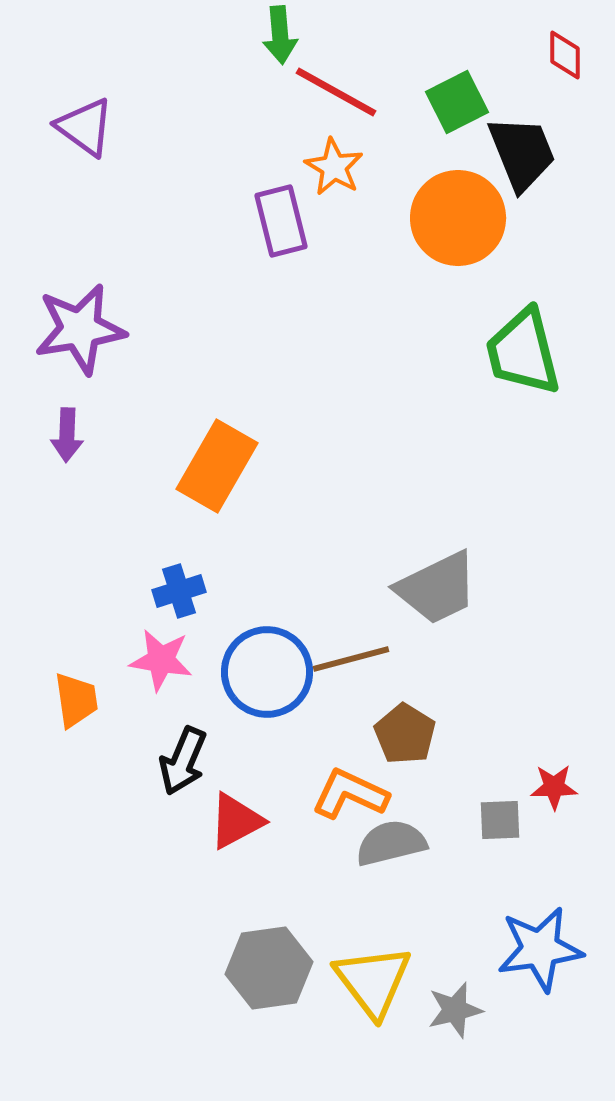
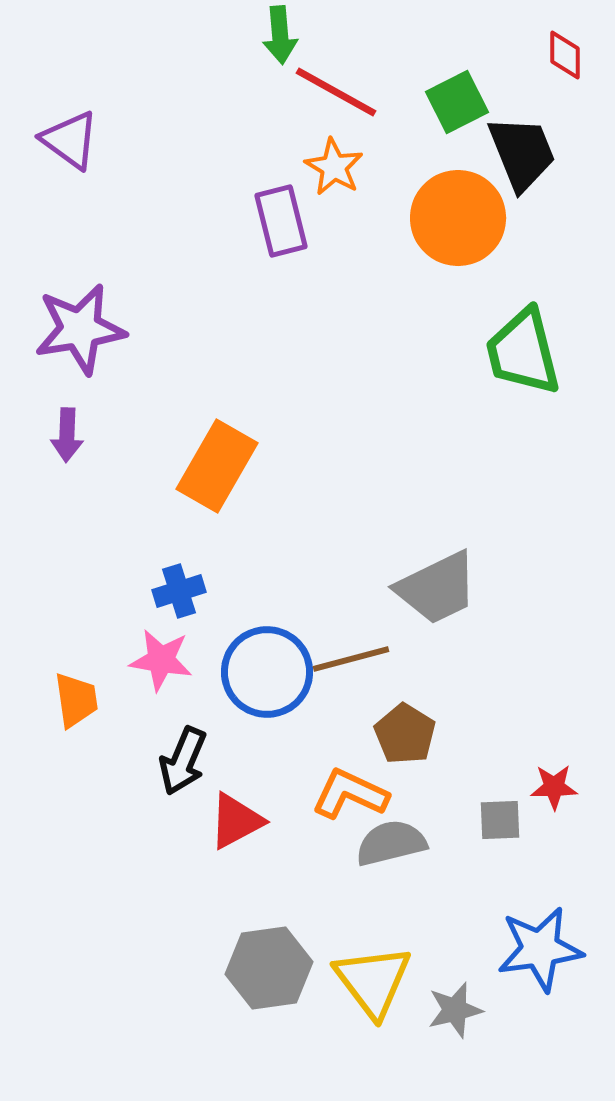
purple triangle: moved 15 px left, 13 px down
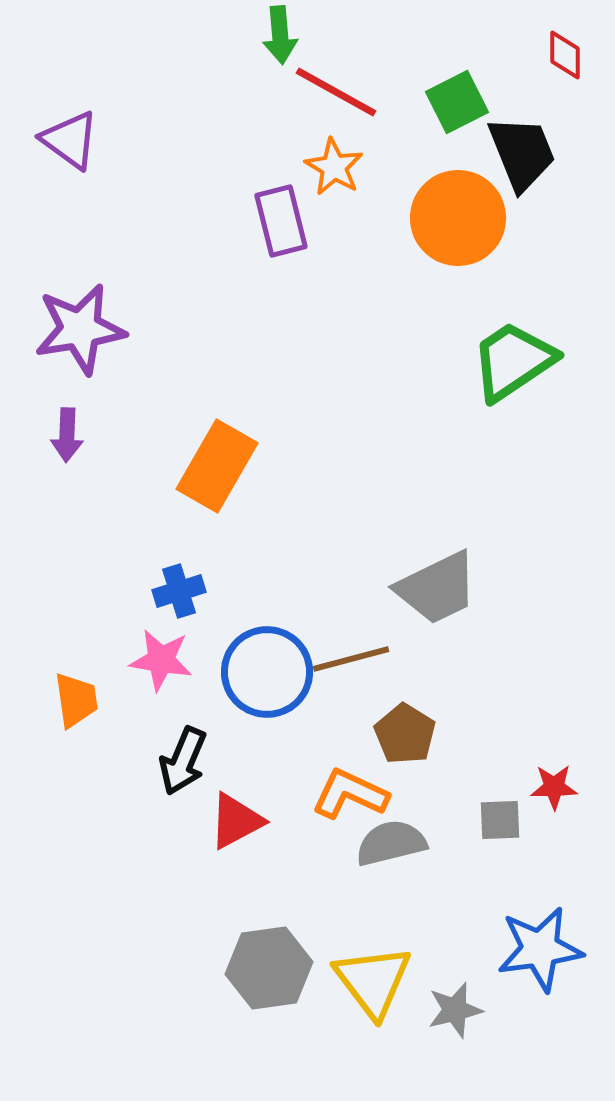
green trapezoid: moved 10 px left, 9 px down; rotated 70 degrees clockwise
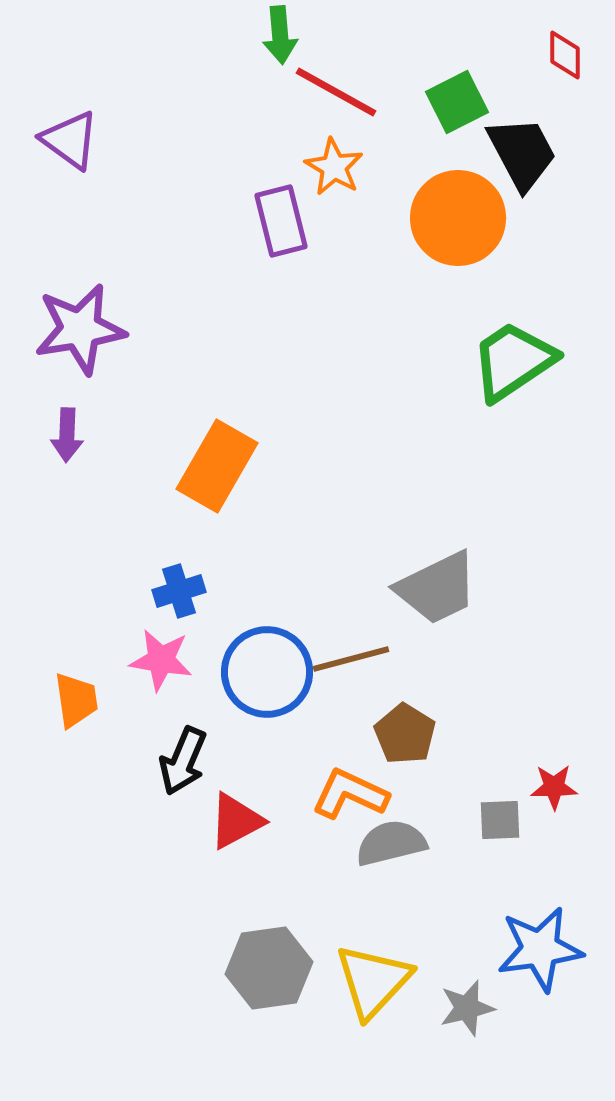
black trapezoid: rotated 6 degrees counterclockwise
yellow triangle: rotated 20 degrees clockwise
gray star: moved 12 px right, 2 px up
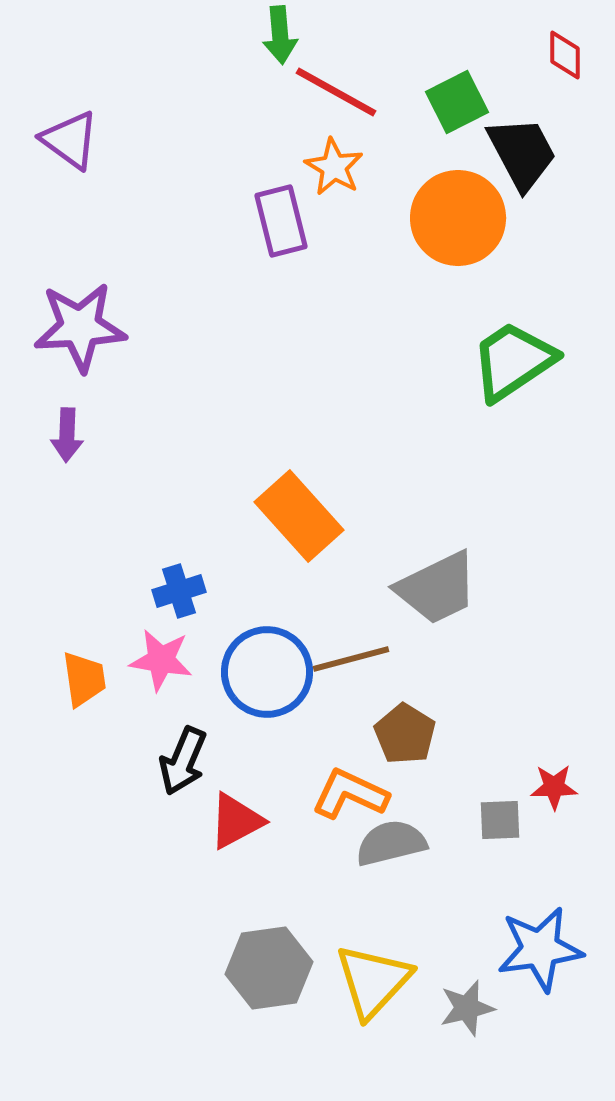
purple star: moved 2 px up; rotated 6 degrees clockwise
orange rectangle: moved 82 px right, 50 px down; rotated 72 degrees counterclockwise
orange trapezoid: moved 8 px right, 21 px up
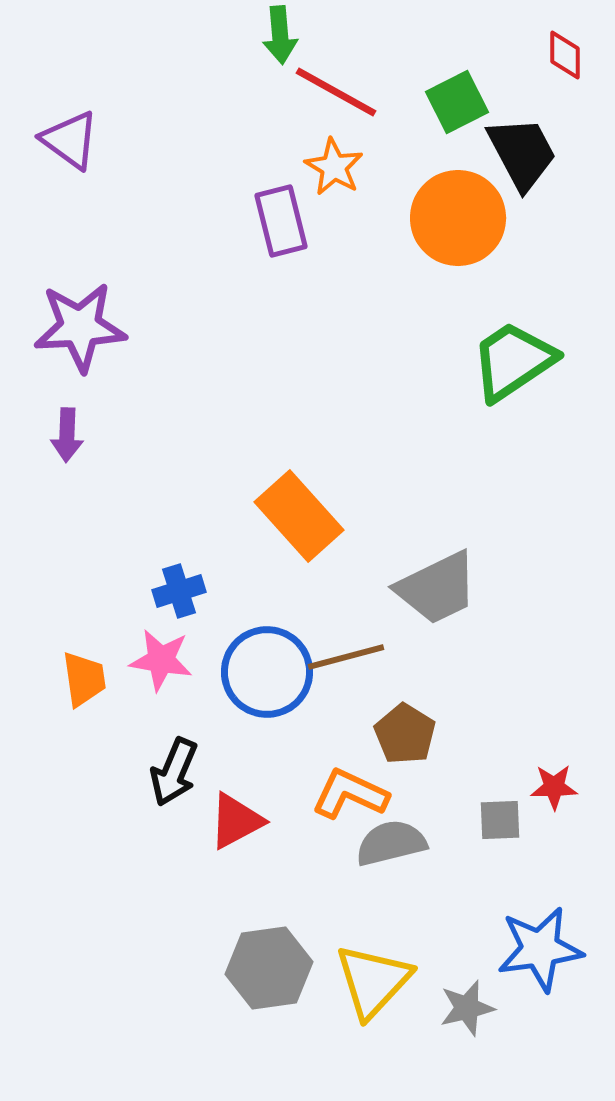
brown line: moved 5 px left, 2 px up
black arrow: moved 9 px left, 11 px down
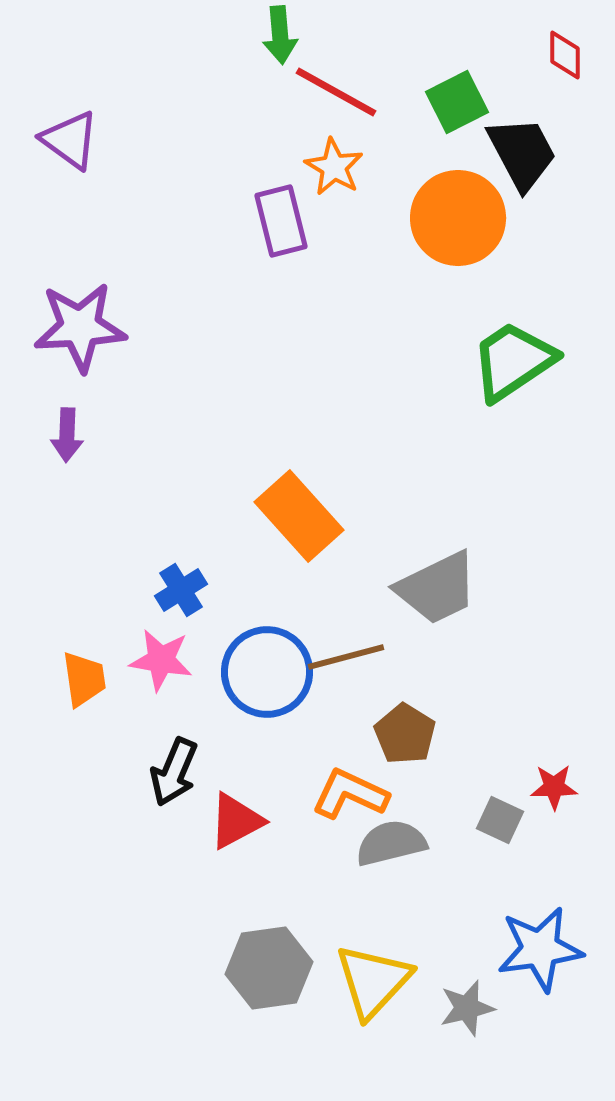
blue cross: moved 2 px right, 1 px up; rotated 15 degrees counterclockwise
gray square: rotated 27 degrees clockwise
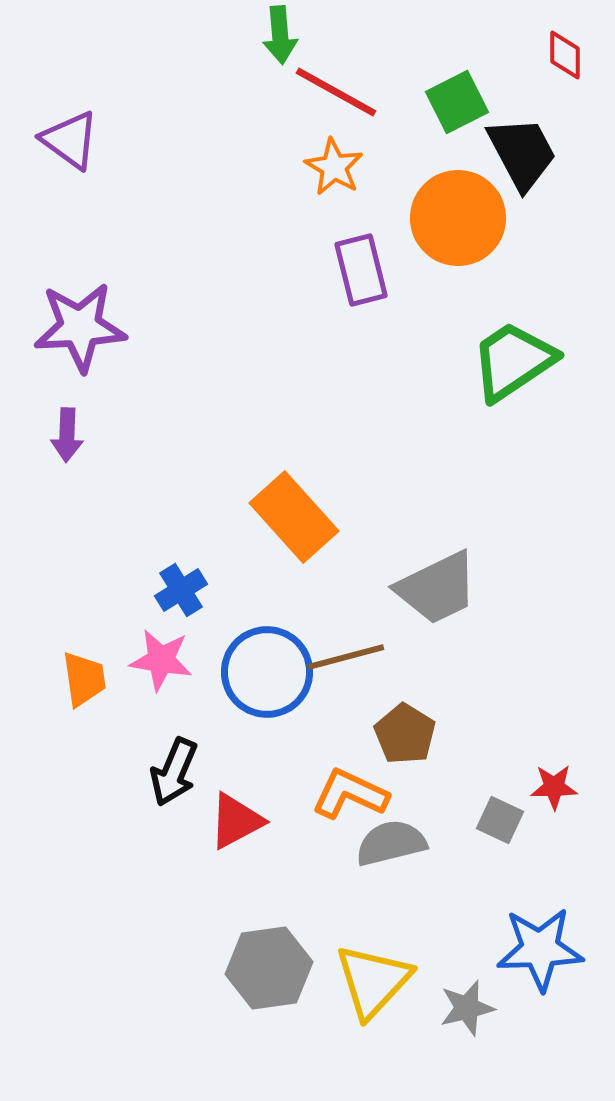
purple rectangle: moved 80 px right, 49 px down
orange rectangle: moved 5 px left, 1 px down
blue star: rotated 6 degrees clockwise
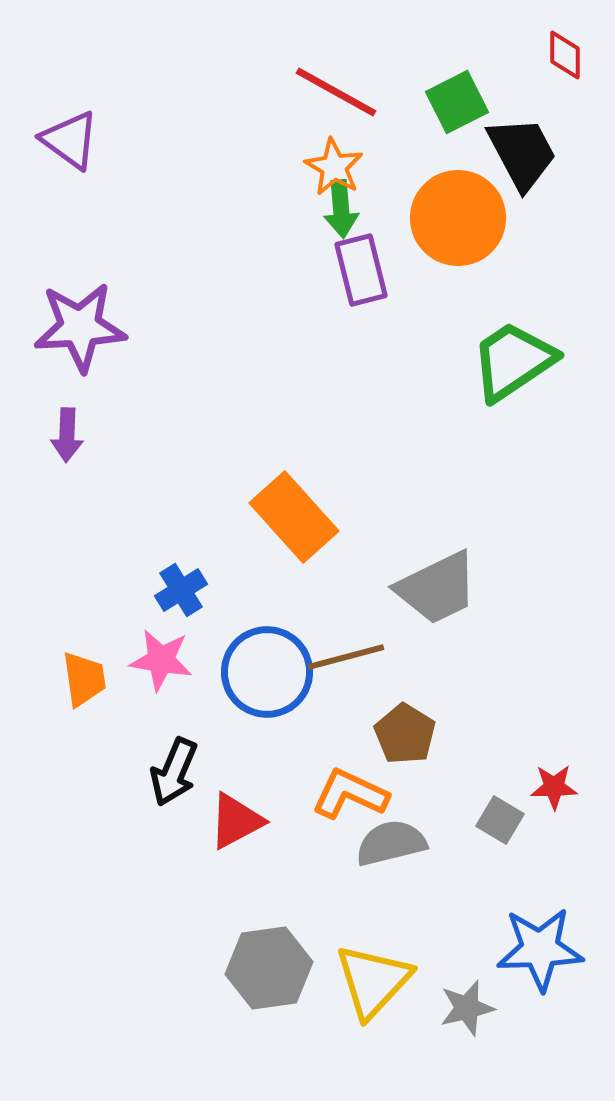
green arrow: moved 61 px right, 174 px down
gray square: rotated 6 degrees clockwise
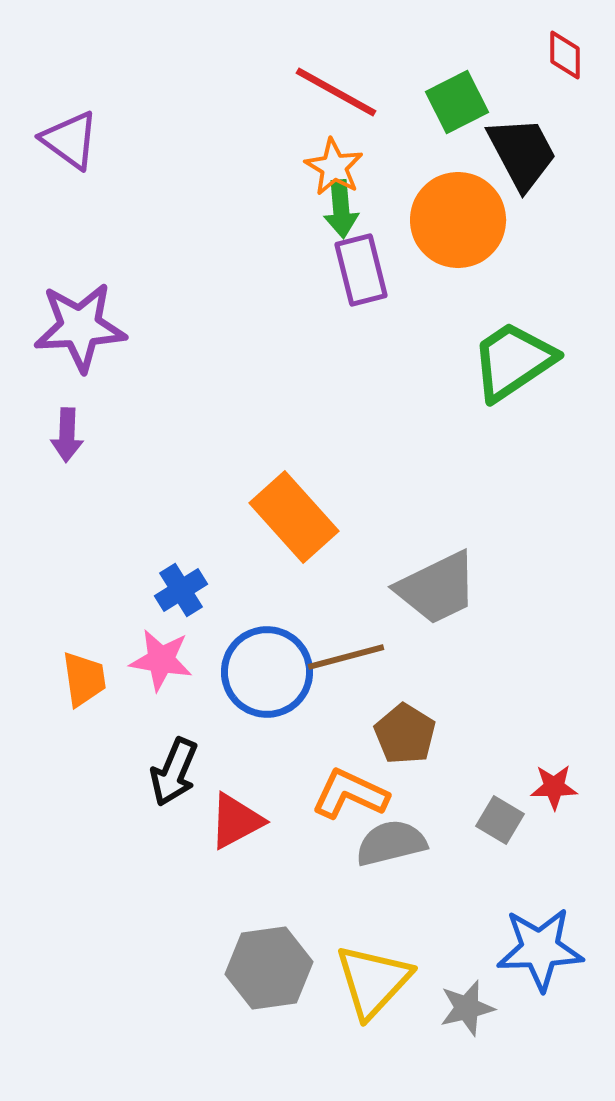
orange circle: moved 2 px down
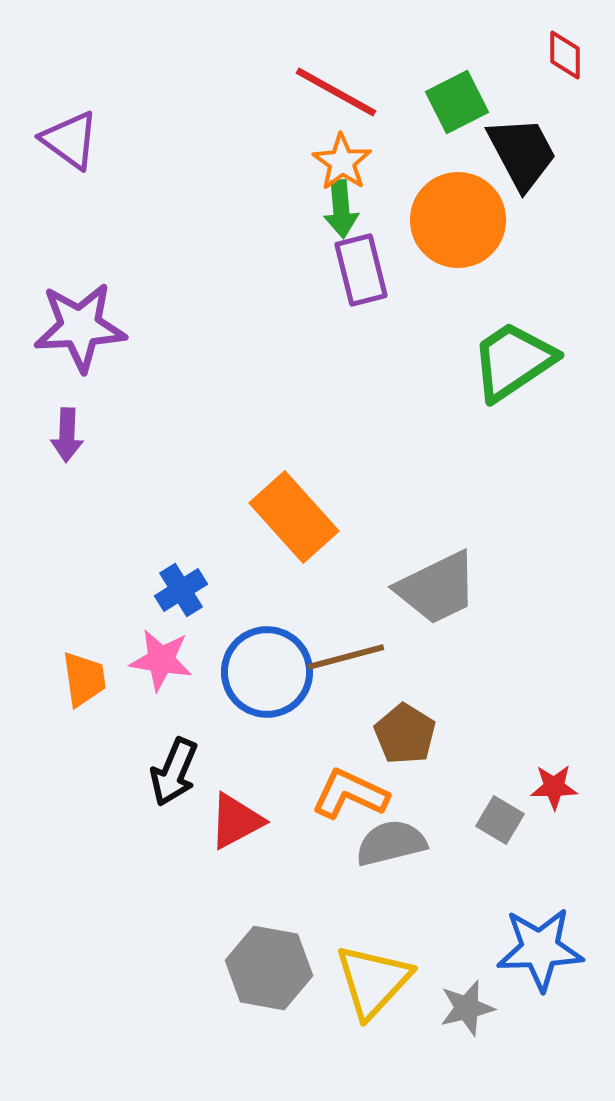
orange star: moved 8 px right, 5 px up; rotated 4 degrees clockwise
gray hexagon: rotated 18 degrees clockwise
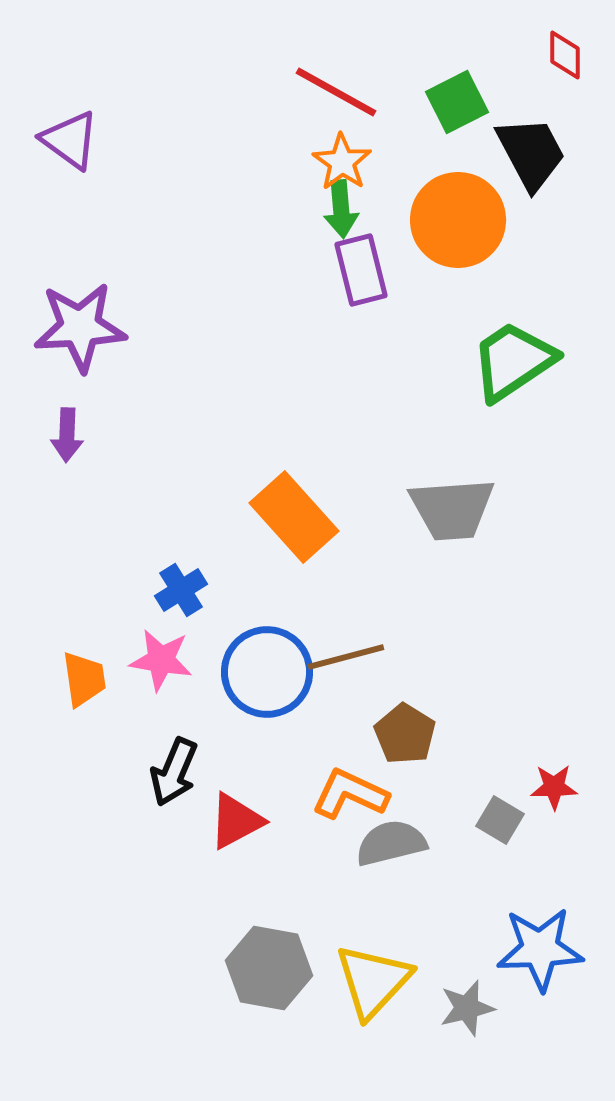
black trapezoid: moved 9 px right
gray trapezoid: moved 15 px right, 79 px up; rotated 22 degrees clockwise
